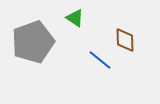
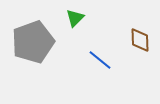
green triangle: rotated 42 degrees clockwise
brown diamond: moved 15 px right
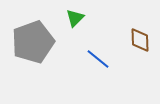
blue line: moved 2 px left, 1 px up
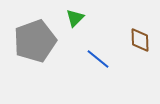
gray pentagon: moved 2 px right, 1 px up
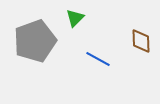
brown diamond: moved 1 px right, 1 px down
blue line: rotated 10 degrees counterclockwise
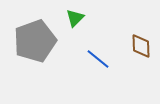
brown diamond: moved 5 px down
blue line: rotated 10 degrees clockwise
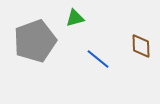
green triangle: rotated 30 degrees clockwise
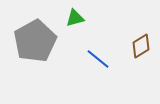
gray pentagon: rotated 9 degrees counterclockwise
brown diamond: rotated 60 degrees clockwise
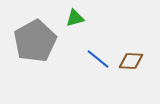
brown diamond: moved 10 px left, 15 px down; rotated 35 degrees clockwise
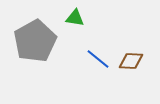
green triangle: rotated 24 degrees clockwise
